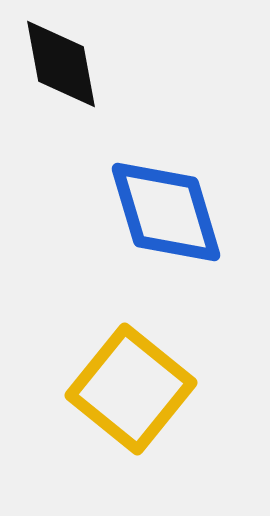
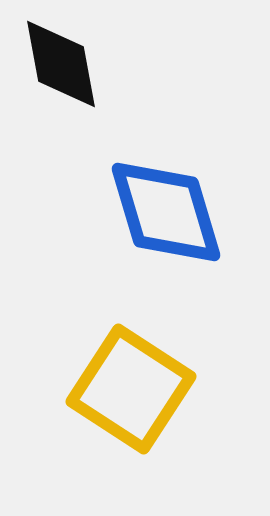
yellow square: rotated 6 degrees counterclockwise
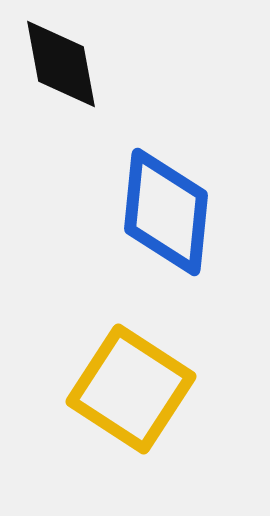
blue diamond: rotated 22 degrees clockwise
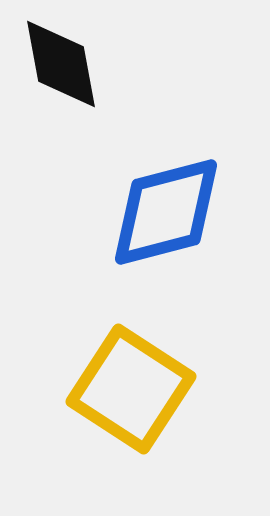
blue diamond: rotated 70 degrees clockwise
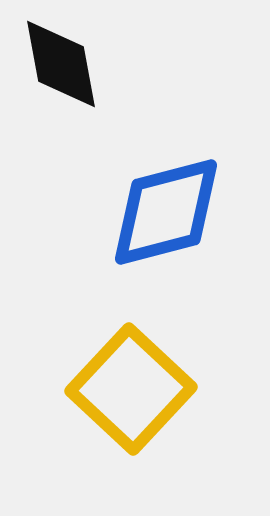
yellow square: rotated 10 degrees clockwise
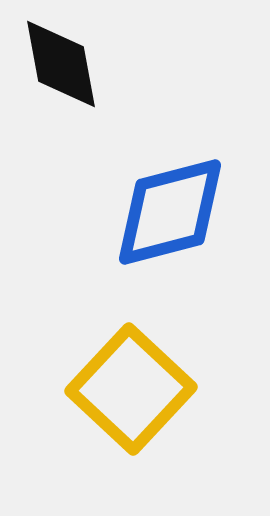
blue diamond: moved 4 px right
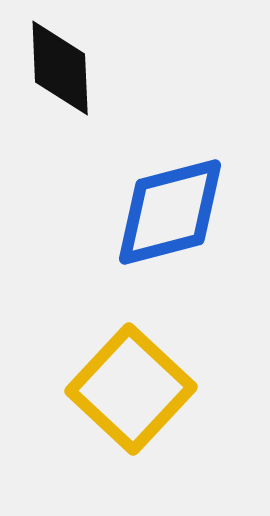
black diamond: moved 1 px left, 4 px down; rotated 8 degrees clockwise
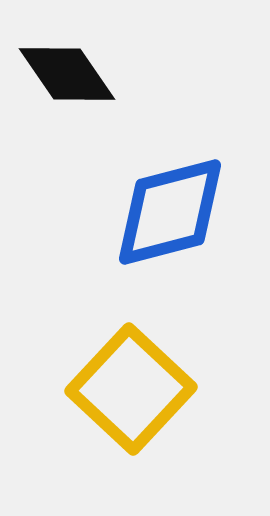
black diamond: moved 7 px right, 6 px down; rotated 32 degrees counterclockwise
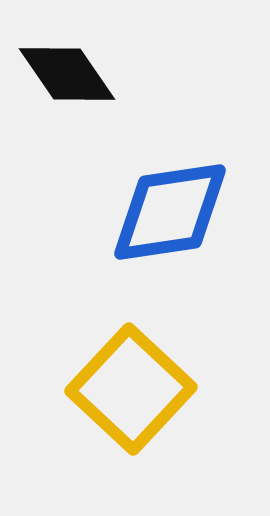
blue diamond: rotated 6 degrees clockwise
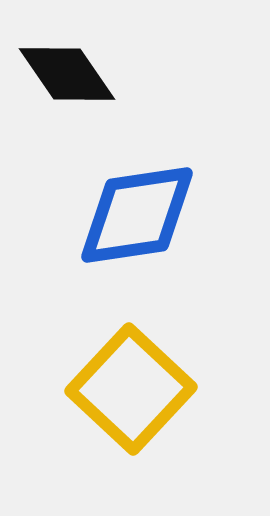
blue diamond: moved 33 px left, 3 px down
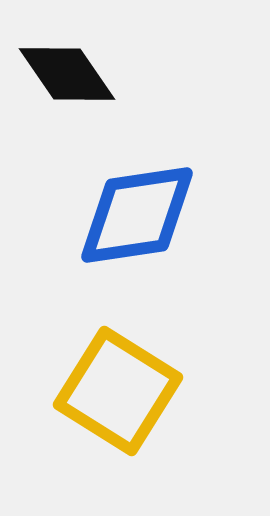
yellow square: moved 13 px left, 2 px down; rotated 11 degrees counterclockwise
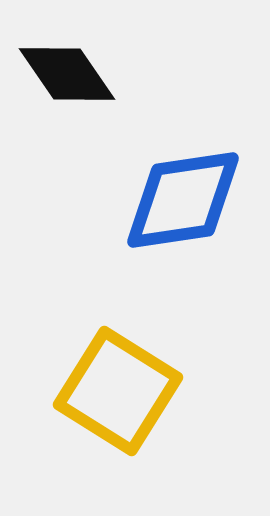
blue diamond: moved 46 px right, 15 px up
